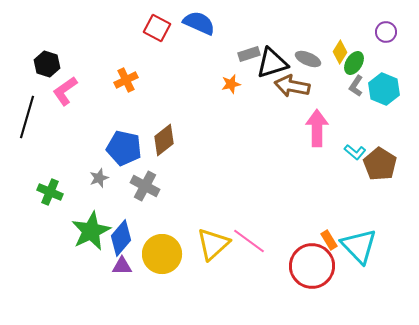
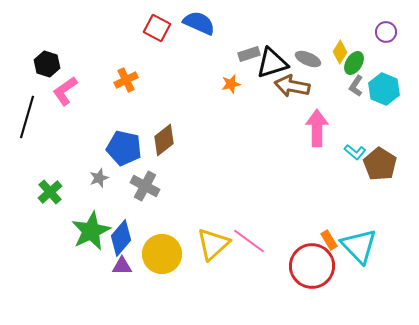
green cross: rotated 25 degrees clockwise
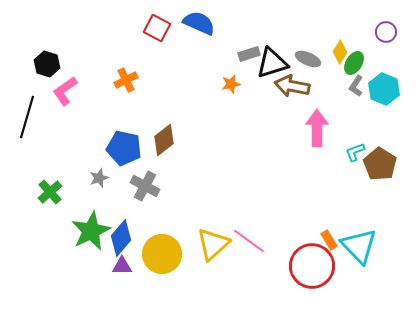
cyan L-shape: rotated 120 degrees clockwise
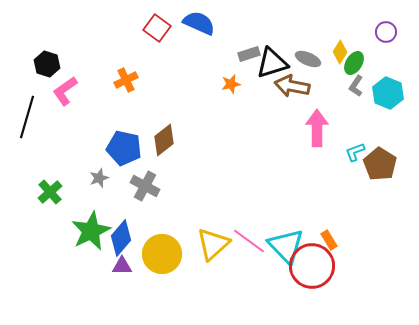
red square: rotated 8 degrees clockwise
cyan hexagon: moved 4 px right, 4 px down
cyan triangle: moved 73 px left
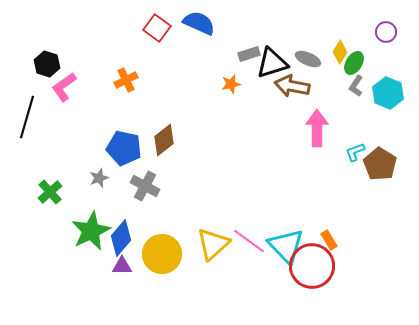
pink L-shape: moved 1 px left, 4 px up
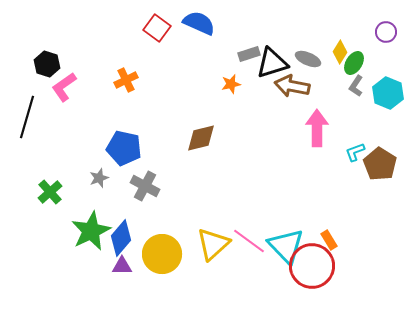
brown diamond: moved 37 px right, 2 px up; rotated 24 degrees clockwise
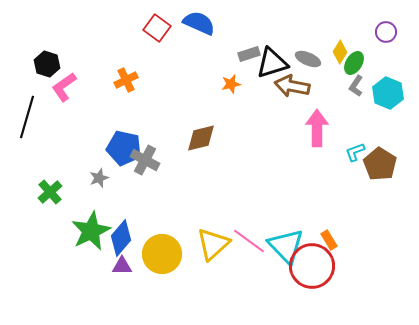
gray cross: moved 26 px up
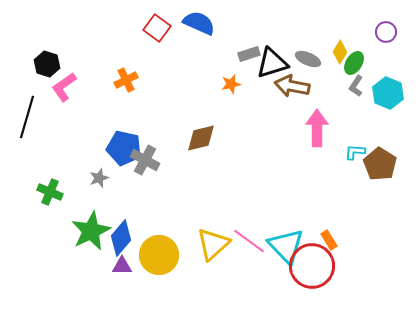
cyan L-shape: rotated 25 degrees clockwise
green cross: rotated 25 degrees counterclockwise
yellow circle: moved 3 px left, 1 px down
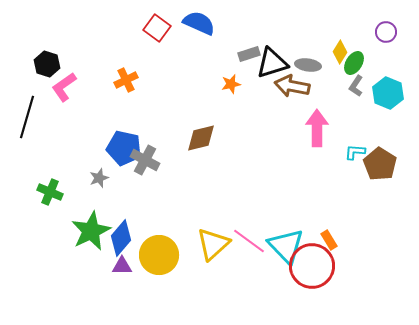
gray ellipse: moved 6 px down; rotated 15 degrees counterclockwise
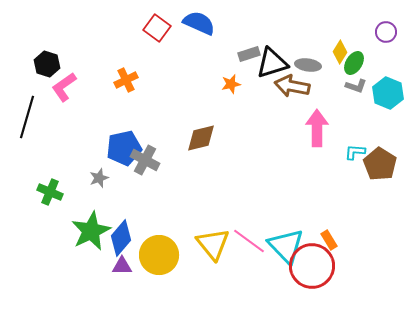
gray L-shape: rotated 105 degrees counterclockwise
blue pentagon: rotated 24 degrees counterclockwise
yellow triangle: rotated 27 degrees counterclockwise
